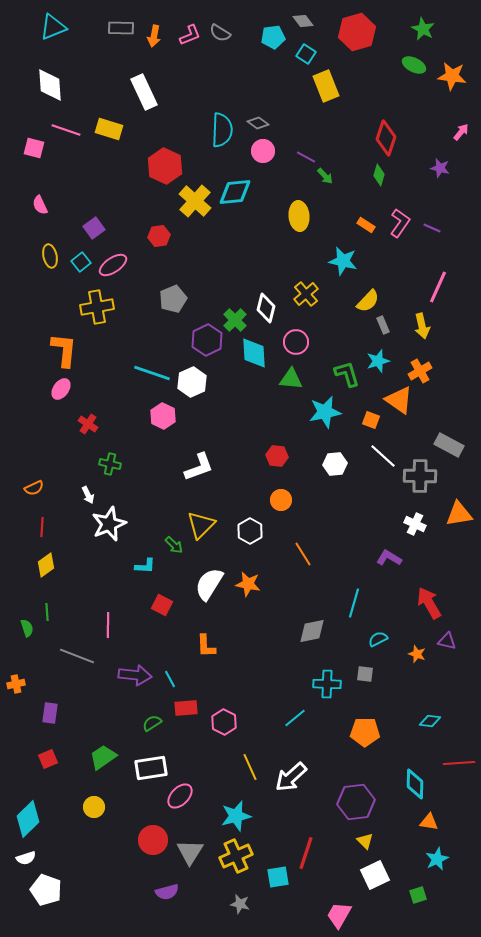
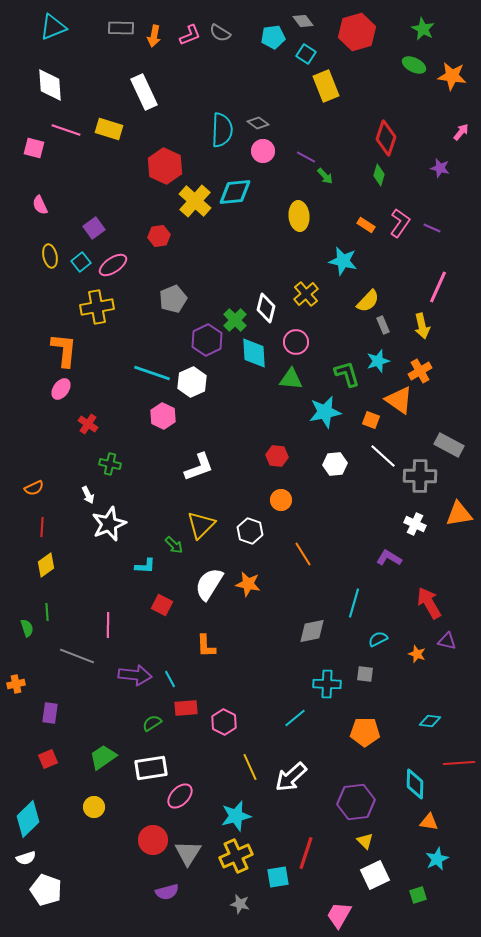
white hexagon at (250, 531): rotated 10 degrees counterclockwise
gray triangle at (190, 852): moved 2 px left, 1 px down
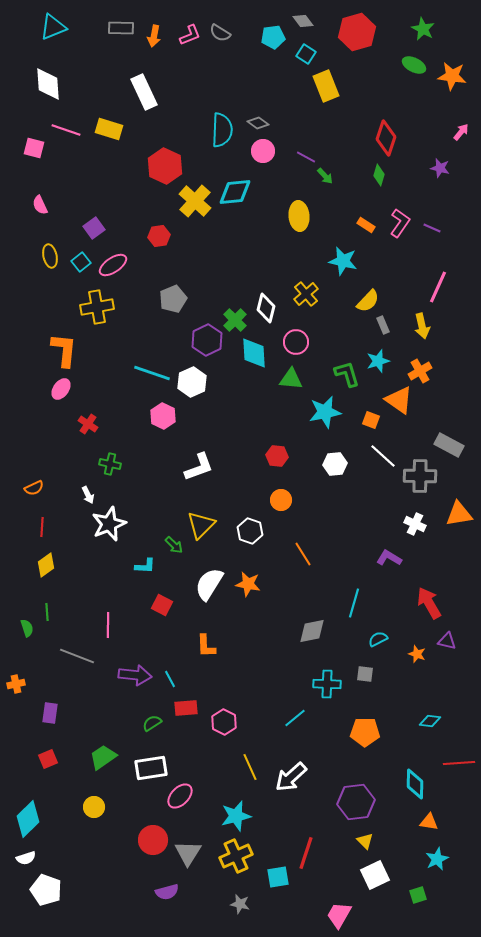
white diamond at (50, 85): moved 2 px left, 1 px up
